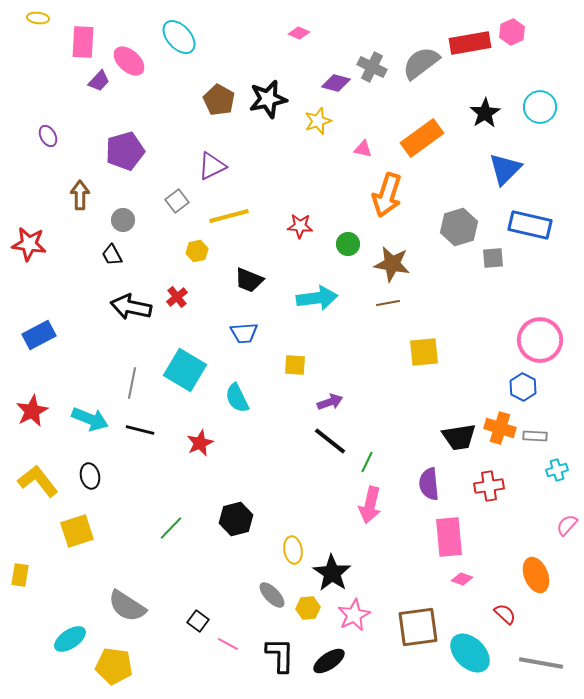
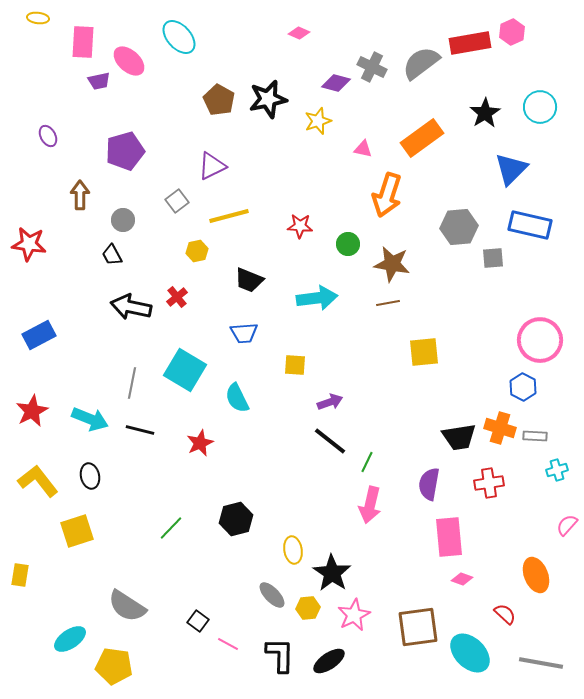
purple trapezoid at (99, 81): rotated 35 degrees clockwise
blue triangle at (505, 169): moved 6 px right
gray hexagon at (459, 227): rotated 12 degrees clockwise
purple semicircle at (429, 484): rotated 16 degrees clockwise
red cross at (489, 486): moved 3 px up
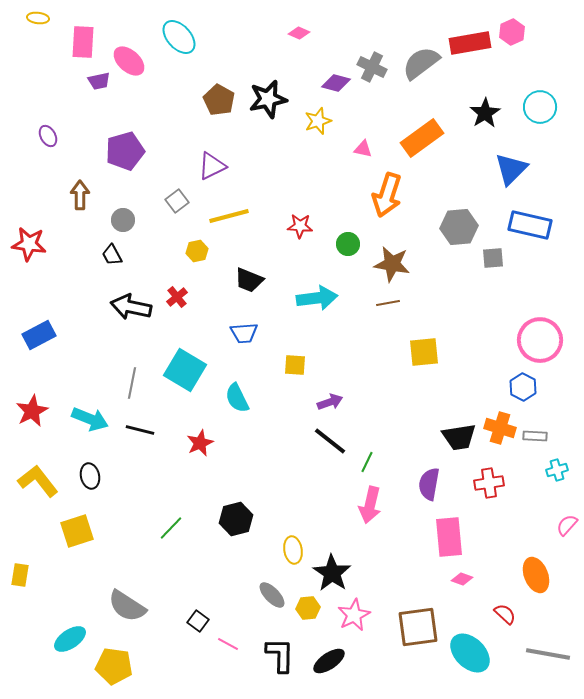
gray line at (541, 663): moved 7 px right, 9 px up
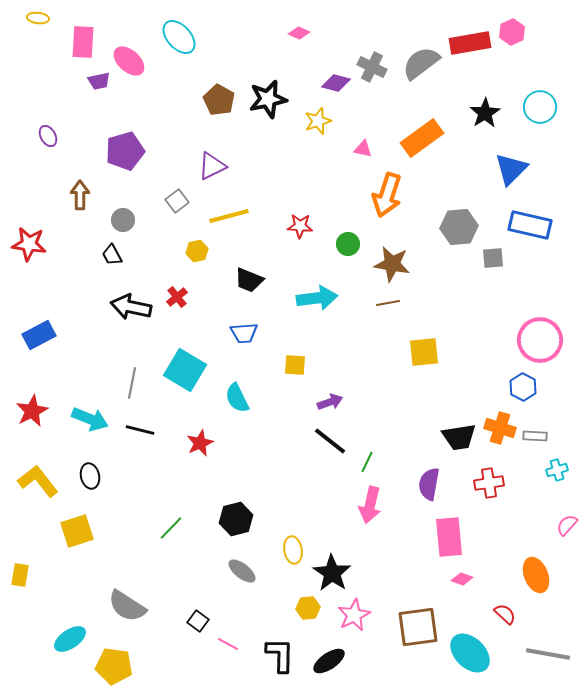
gray ellipse at (272, 595): moved 30 px left, 24 px up; rotated 8 degrees counterclockwise
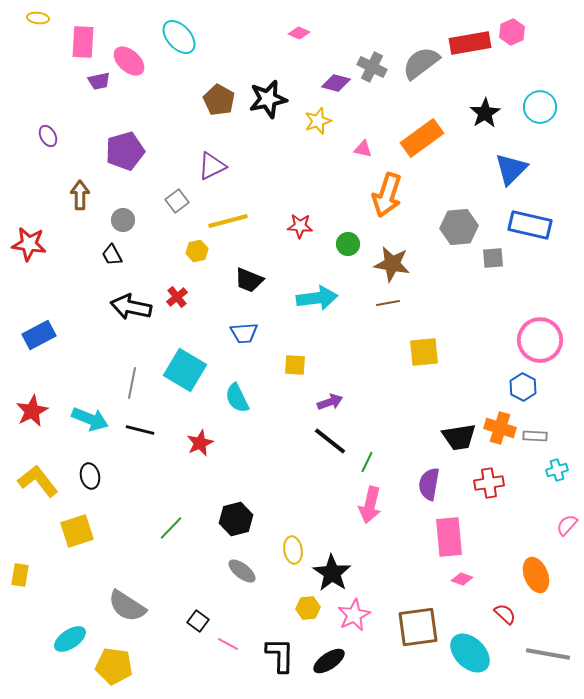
yellow line at (229, 216): moved 1 px left, 5 px down
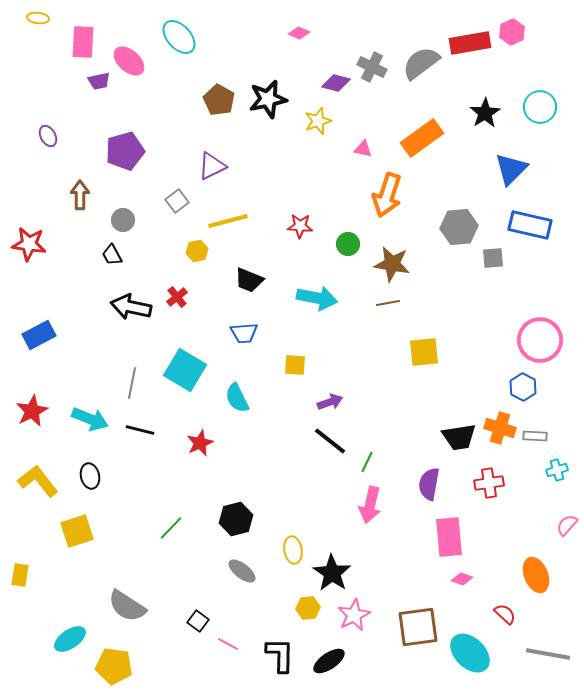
cyan arrow at (317, 298): rotated 18 degrees clockwise
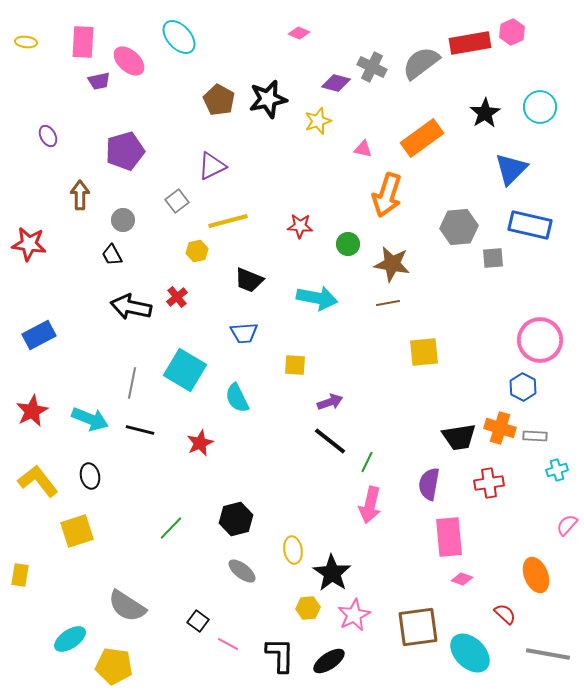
yellow ellipse at (38, 18): moved 12 px left, 24 px down
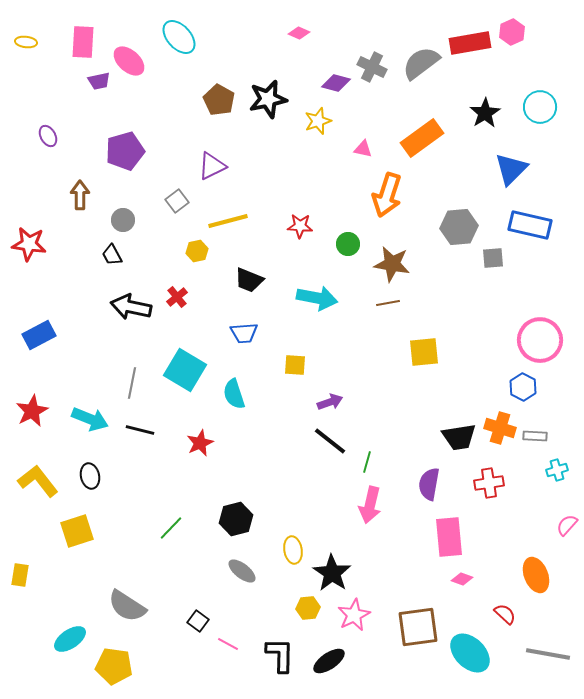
cyan semicircle at (237, 398): moved 3 px left, 4 px up; rotated 8 degrees clockwise
green line at (367, 462): rotated 10 degrees counterclockwise
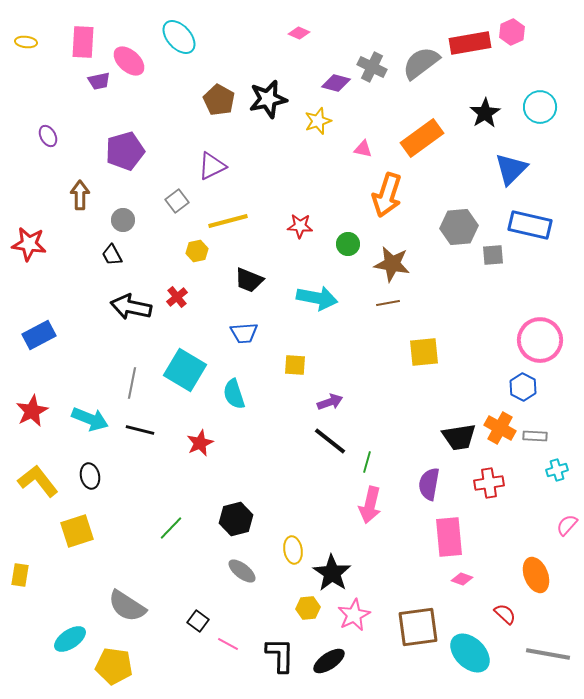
gray square at (493, 258): moved 3 px up
orange cross at (500, 428): rotated 12 degrees clockwise
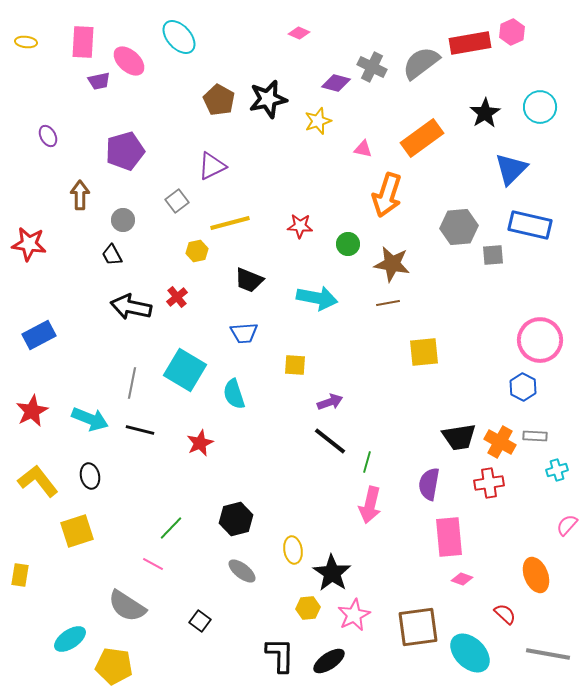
yellow line at (228, 221): moved 2 px right, 2 px down
orange cross at (500, 428): moved 14 px down
black square at (198, 621): moved 2 px right
pink line at (228, 644): moved 75 px left, 80 px up
